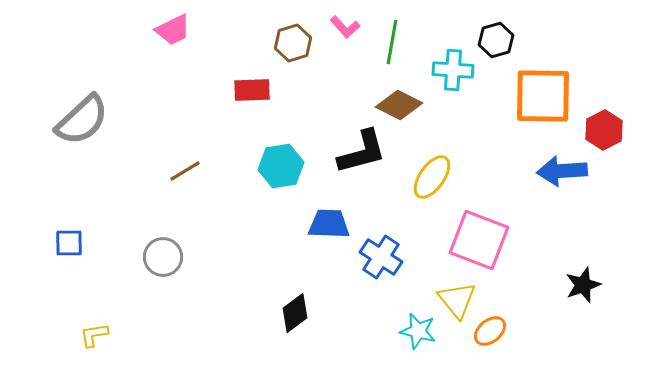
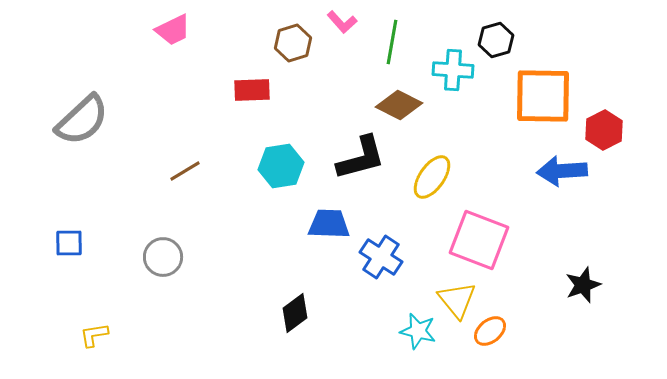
pink L-shape: moved 3 px left, 5 px up
black L-shape: moved 1 px left, 6 px down
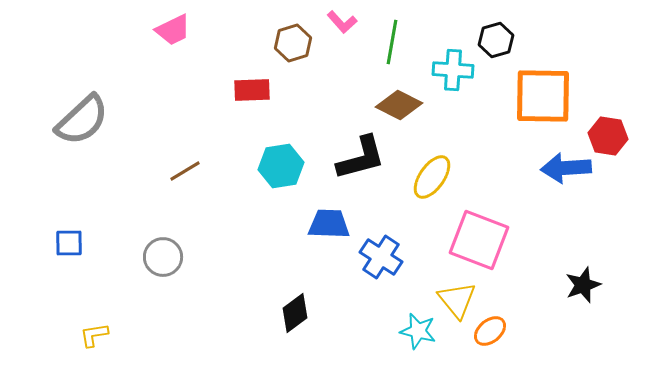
red hexagon: moved 4 px right, 6 px down; rotated 24 degrees counterclockwise
blue arrow: moved 4 px right, 3 px up
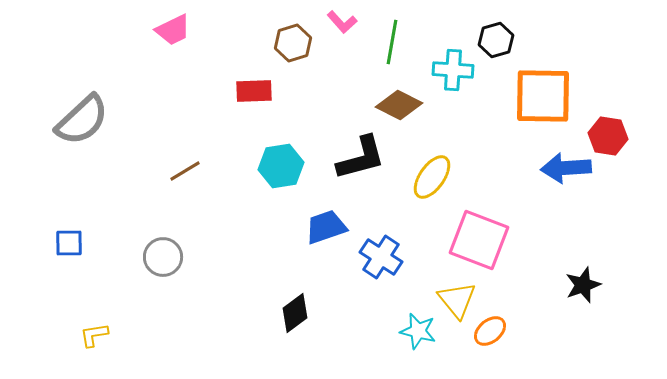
red rectangle: moved 2 px right, 1 px down
blue trapezoid: moved 3 px left, 3 px down; rotated 21 degrees counterclockwise
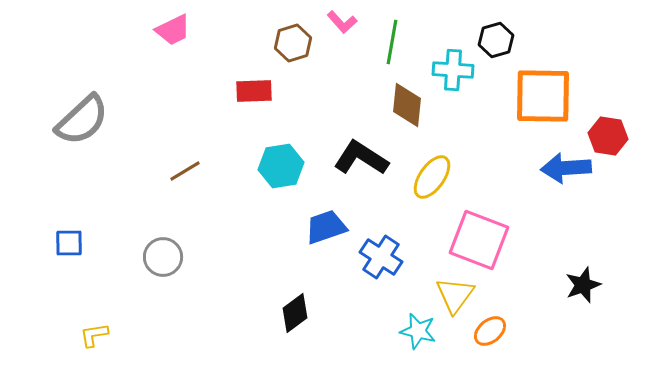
brown diamond: moved 8 px right; rotated 69 degrees clockwise
black L-shape: rotated 132 degrees counterclockwise
yellow triangle: moved 2 px left, 5 px up; rotated 15 degrees clockwise
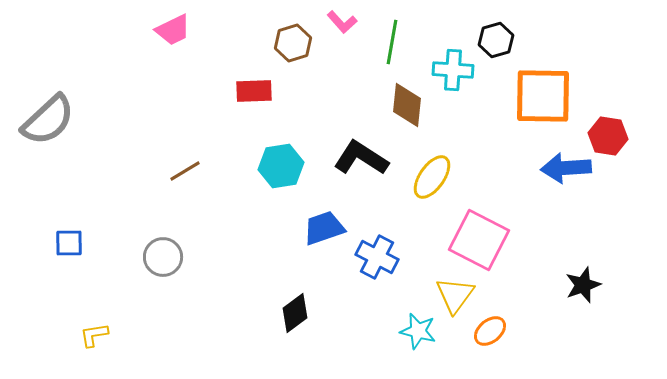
gray semicircle: moved 34 px left
blue trapezoid: moved 2 px left, 1 px down
pink square: rotated 6 degrees clockwise
blue cross: moved 4 px left; rotated 6 degrees counterclockwise
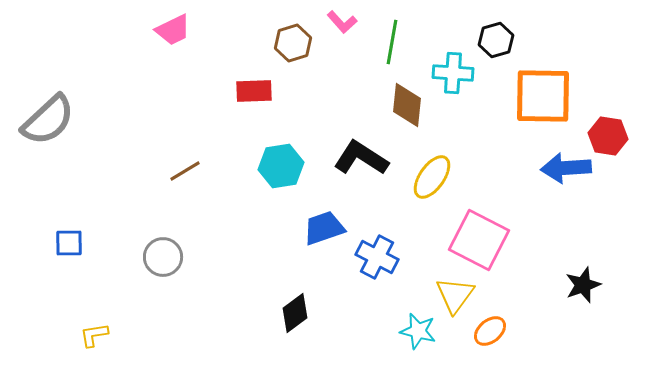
cyan cross: moved 3 px down
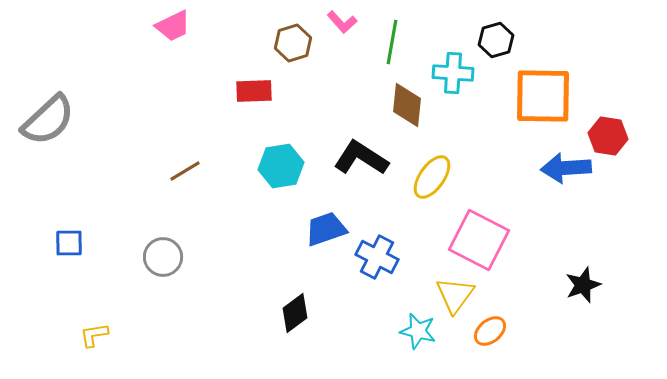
pink trapezoid: moved 4 px up
blue trapezoid: moved 2 px right, 1 px down
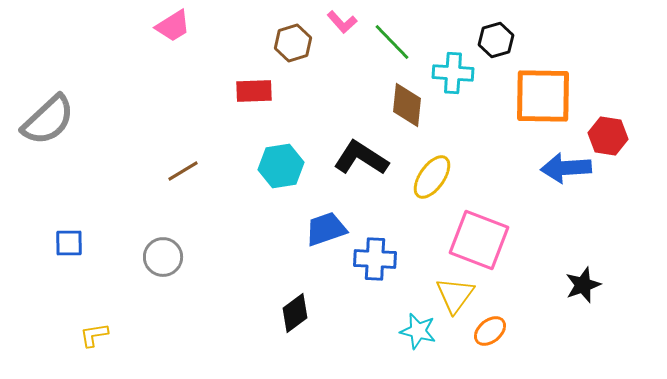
pink trapezoid: rotated 6 degrees counterclockwise
green line: rotated 54 degrees counterclockwise
brown line: moved 2 px left
pink square: rotated 6 degrees counterclockwise
blue cross: moved 2 px left, 2 px down; rotated 24 degrees counterclockwise
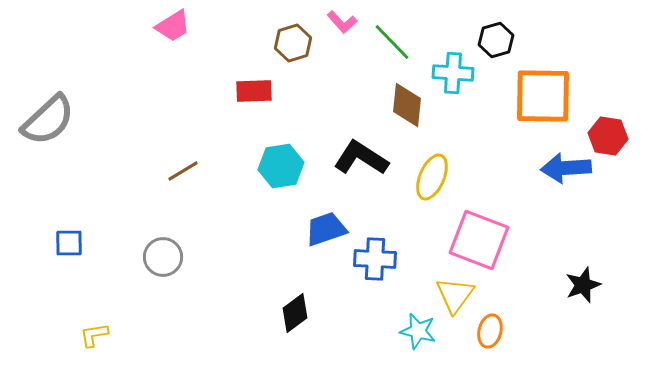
yellow ellipse: rotated 12 degrees counterclockwise
orange ellipse: rotated 36 degrees counterclockwise
